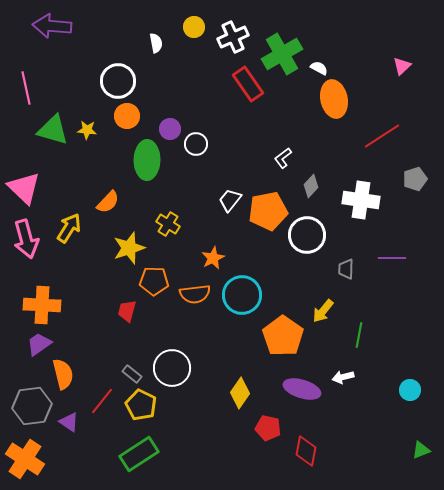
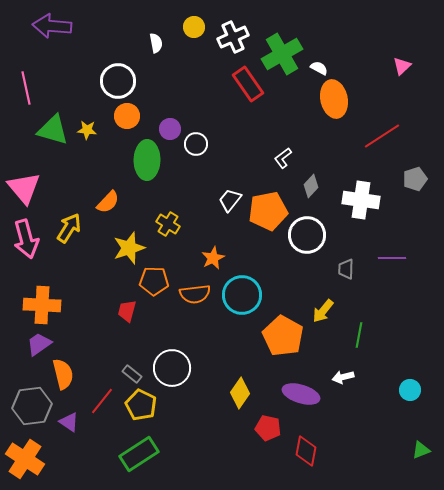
pink triangle at (24, 188): rotated 6 degrees clockwise
orange pentagon at (283, 336): rotated 6 degrees counterclockwise
purple ellipse at (302, 389): moved 1 px left, 5 px down
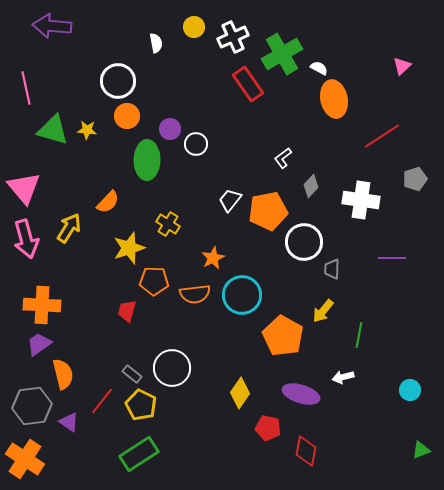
white circle at (307, 235): moved 3 px left, 7 px down
gray trapezoid at (346, 269): moved 14 px left
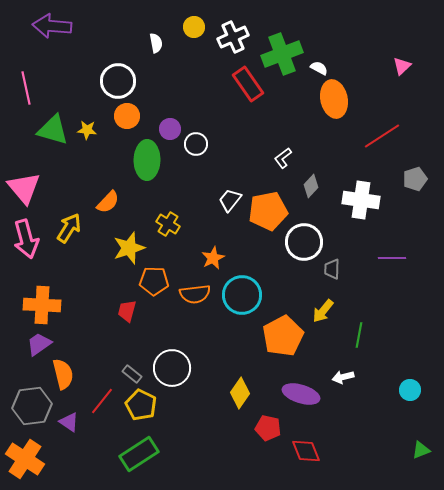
green cross at (282, 54): rotated 9 degrees clockwise
orange pentagon at (283, 336): rotated 15 degrees clockwise
red diamond at (306, 451): rotated 32 degrees counterclockwise
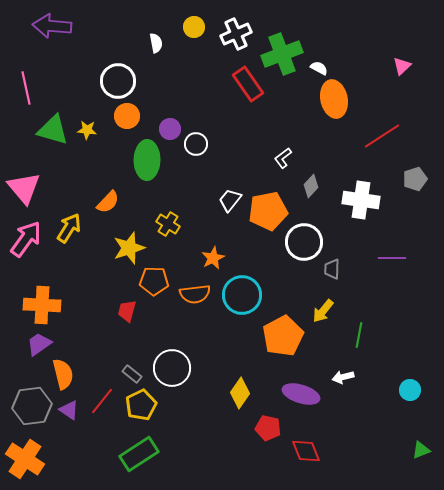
white cross at (233, 37): moved 3 px right, 3 px up
pink arrow at (26, 239): rotated 129 degrees counterclockwise
yellow pentagon at (141, 405): rotated 20 degrees clockwise
purple triangle at (69, 422): moved 12 px up
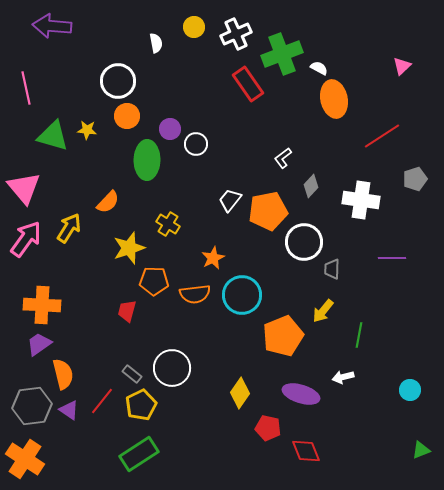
green triangle at (53, 130): moved 6 px down
orange pentagon at (283, 336): rotated 6 degrees clockwise
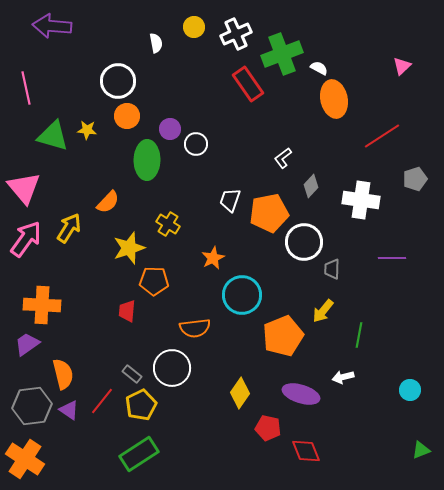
white trapezoid at (230, 200): rotated 20 degrees counterclockwise
orange pentagon at (268, 211): moved 1 px right, 2 px down
orange semicircle at (195, 294): moved 34 px down
red trapezoid at (127, 311): rotated 10 degrees counterclockwise
purple trapezoid at (39, 344): moved 12 px left
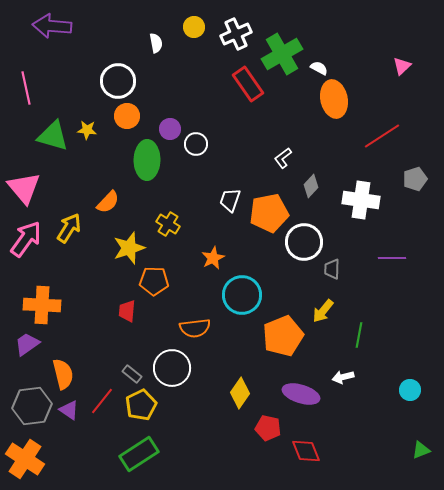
green cross at (282, 54): rotated 9 degrees counterclockwise
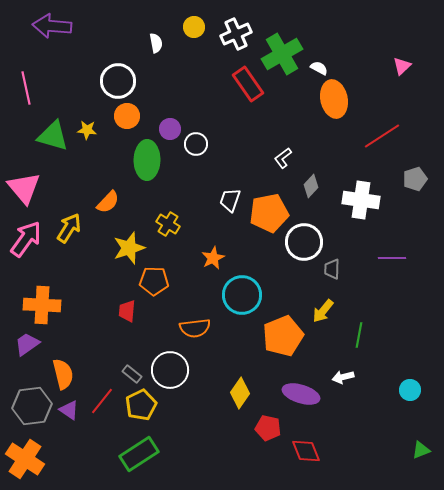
white circle at (172, 368): moved 2 px left, 2 px down
